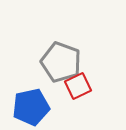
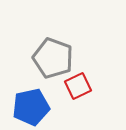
gray pentagon: moved 8 px left, 4 px up
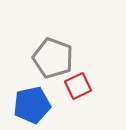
blue pentagon: moved 1 px right, 2 px up
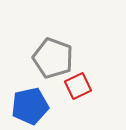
blue pentagon: moved 2 px left, 1 px down
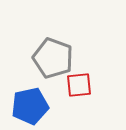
red square: moved 1 px right, 1 px up; rotated 20 degrees clockwise
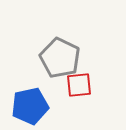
gray pentagon: moved 7 px right; rotated 6 degrees clockwise
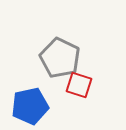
red square: rotated 24 degrees clockwise
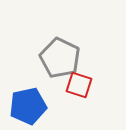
blue pentagon: moved 2 px left
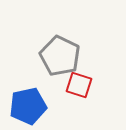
gray pentagon: moved 2 px up
